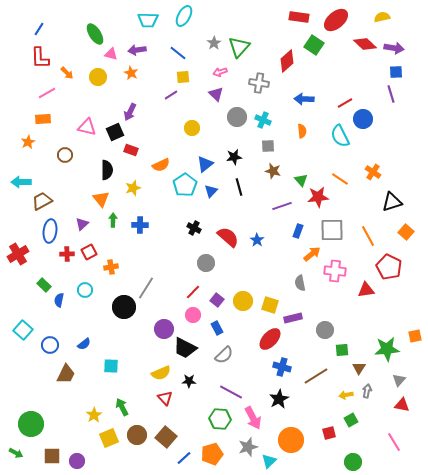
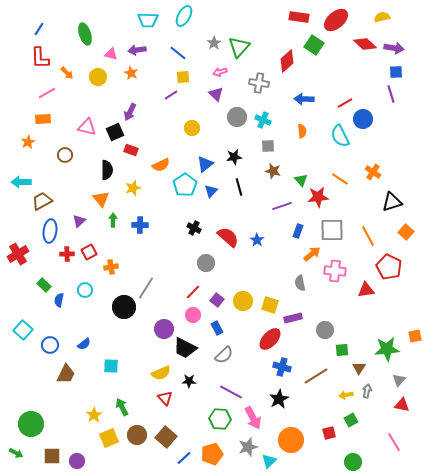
green ellipse at (95, 34): moved 10 px left; rotated 15 degrees clockwise
purple triangle at (82, 224): moved 3 px left, 3 px up
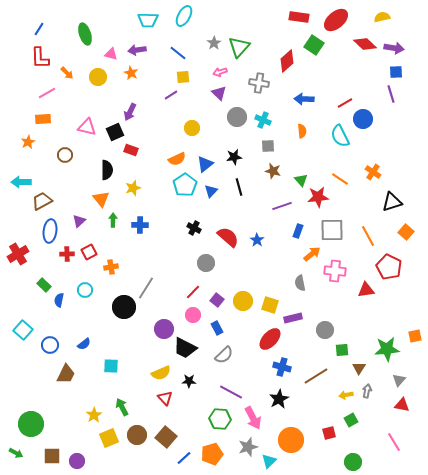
purple triangle at (216, 94): moved 3 px right, 1 px up
orange semicircle at (161, 165): moved 16 px right, 6 px up
